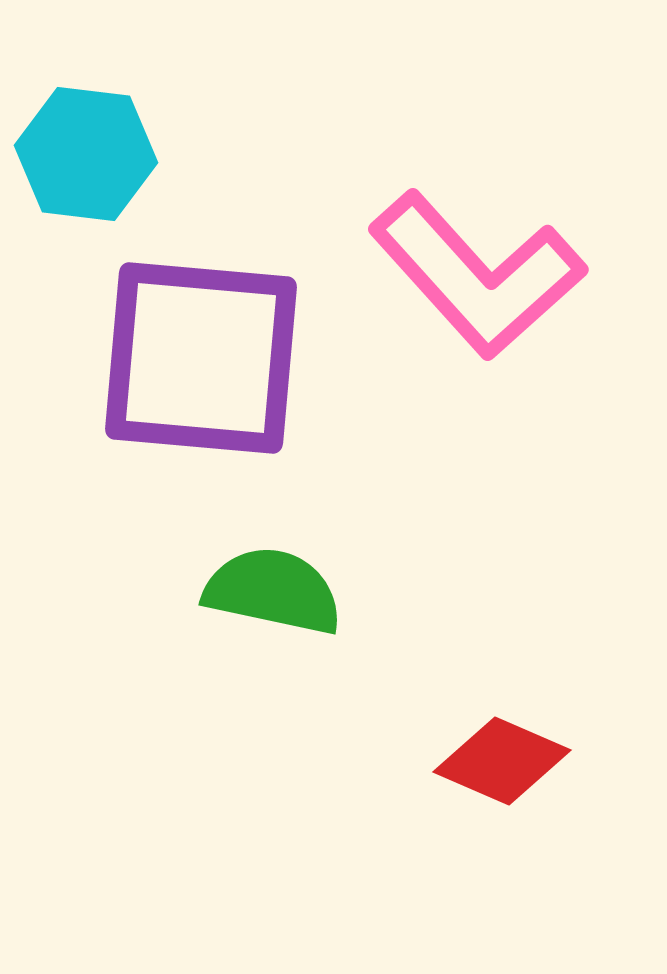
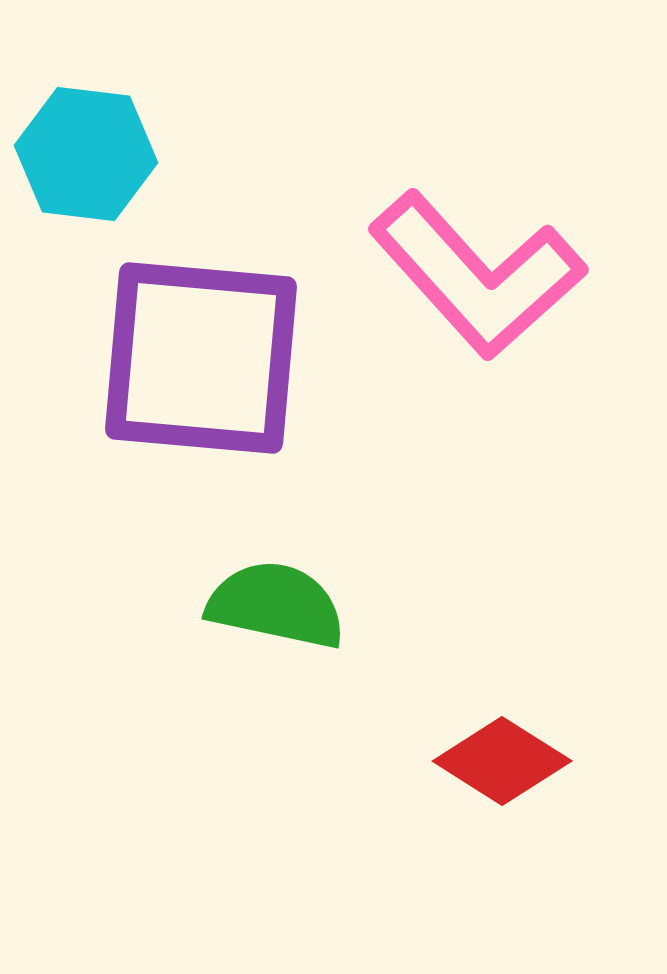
green semicircle: moved 3 px right, 14 px down
red diamond: rotated 9 degrees clockwise
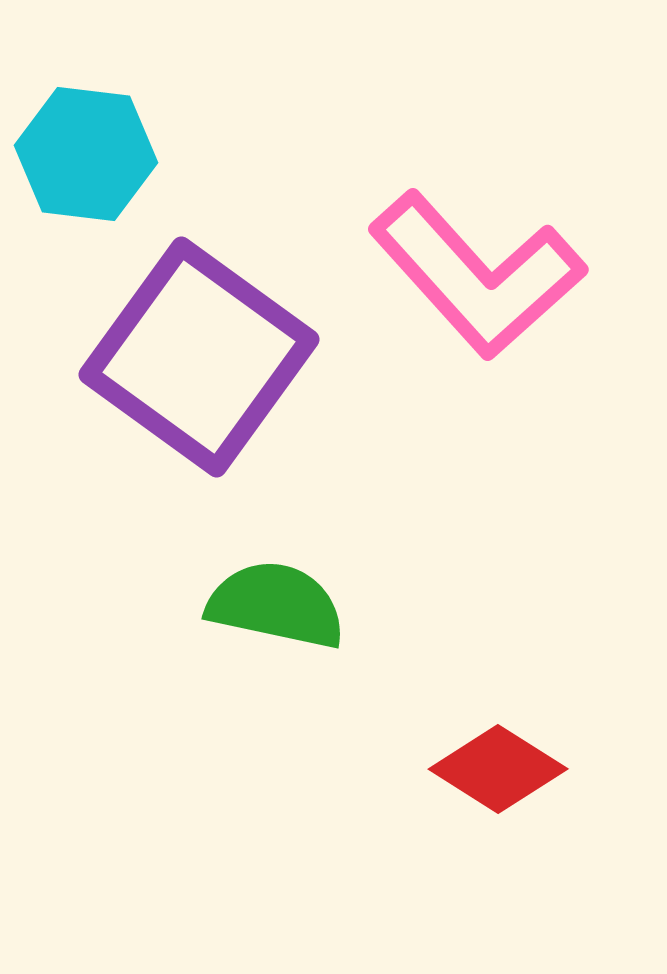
purple square: moved 2 px left, 1 px up; rotated 31 degrees clockwise
red diamond: moved 4 px left, 8 px down
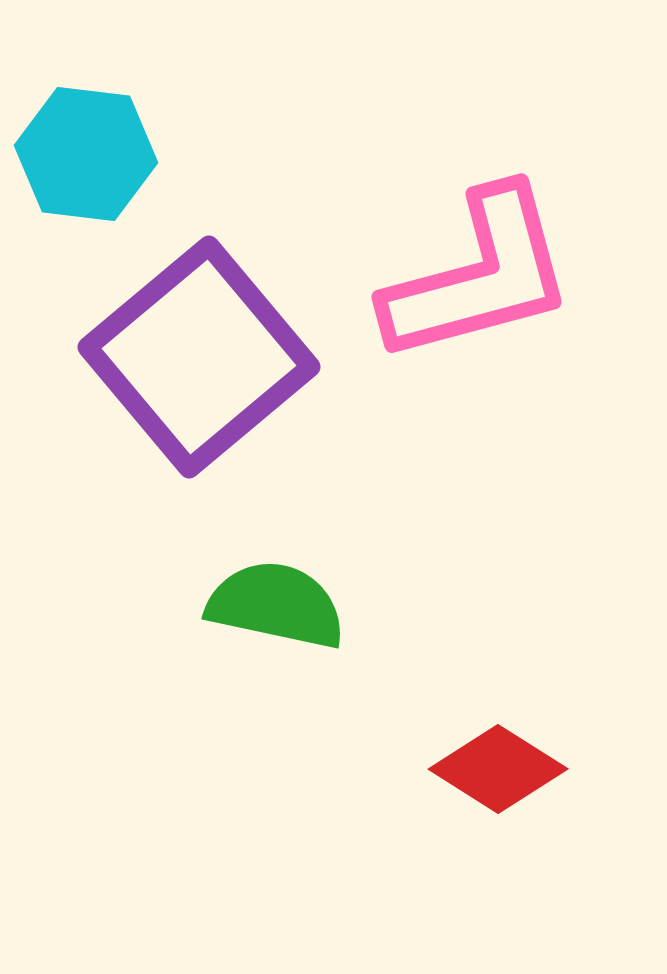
pink L-shape: moved 2 px right, 1 px down; rotated 63 degrees counterclockwise
purple square: rotated 14 degrees clockwise
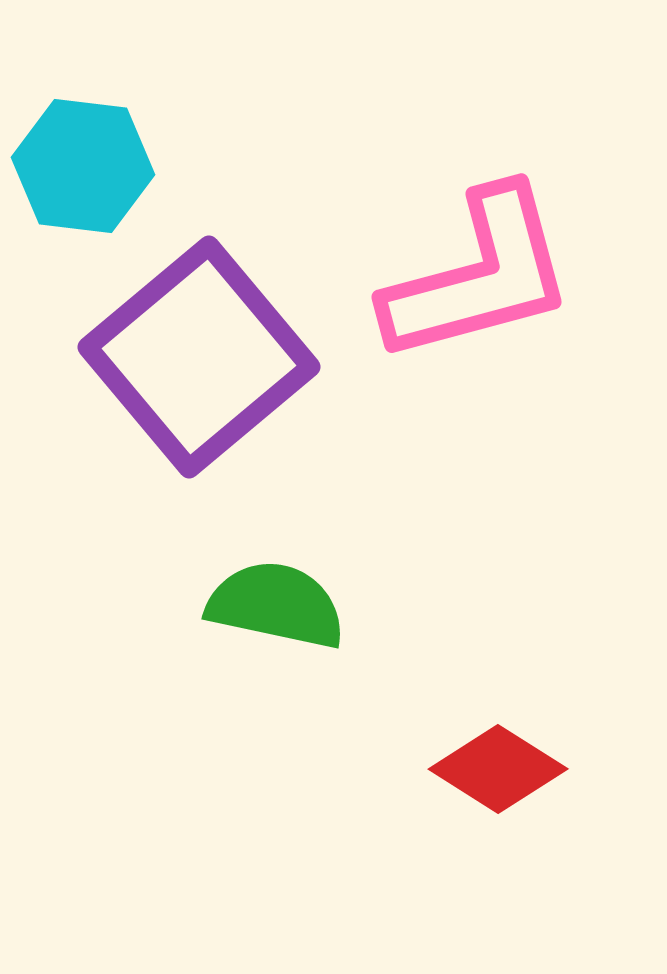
cyan hexagon: moved 3 px left, 12 px down
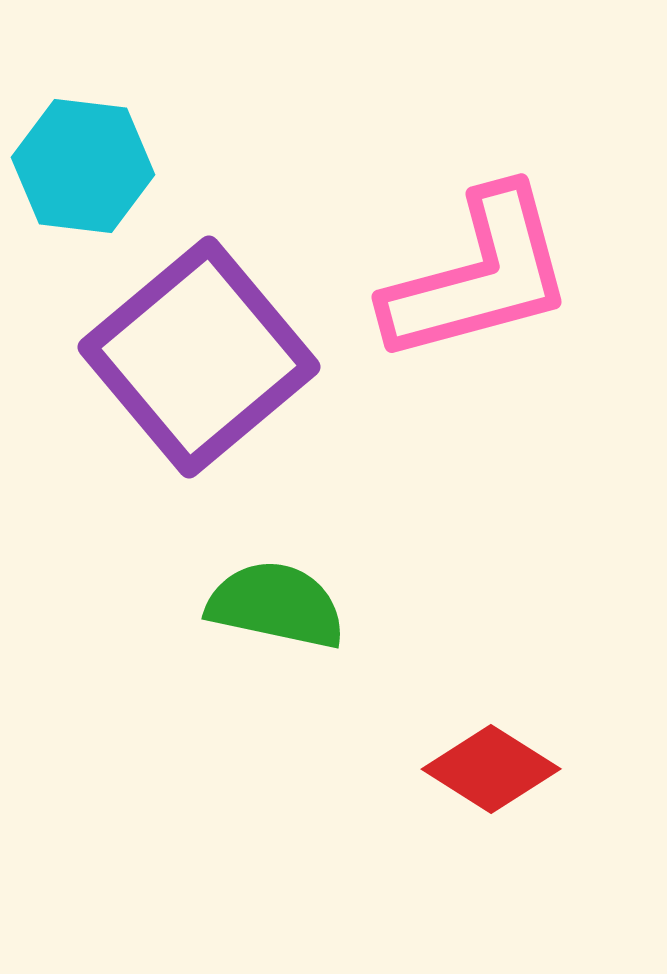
red diamond: moved 7 px left
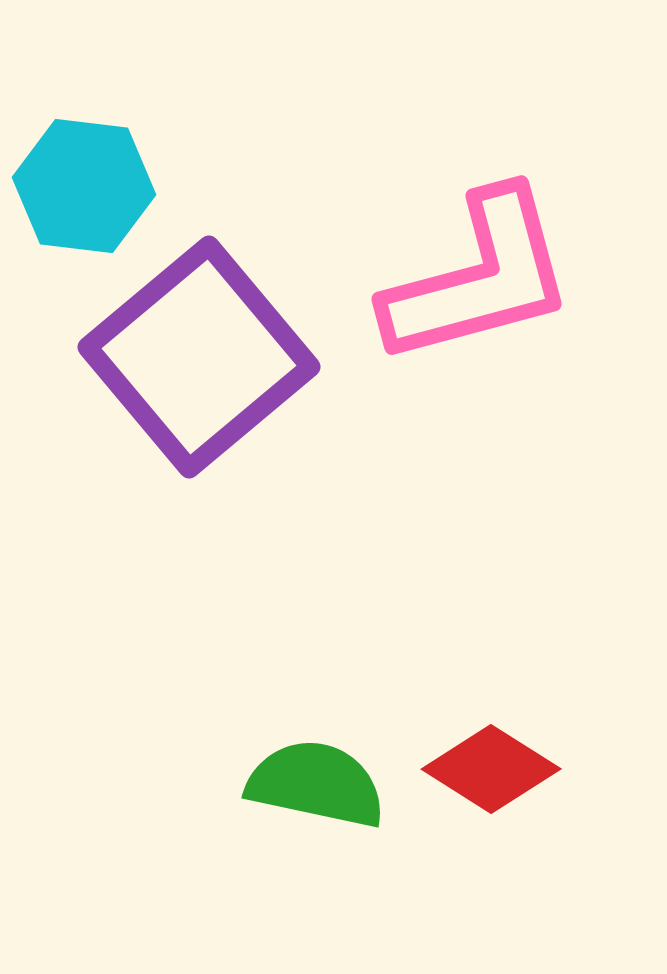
cyan hexagon: moved 1 px right, 20 px down
pink L-shape: moved 2 px down
green semicircle: moved 40 px right, 179 px down
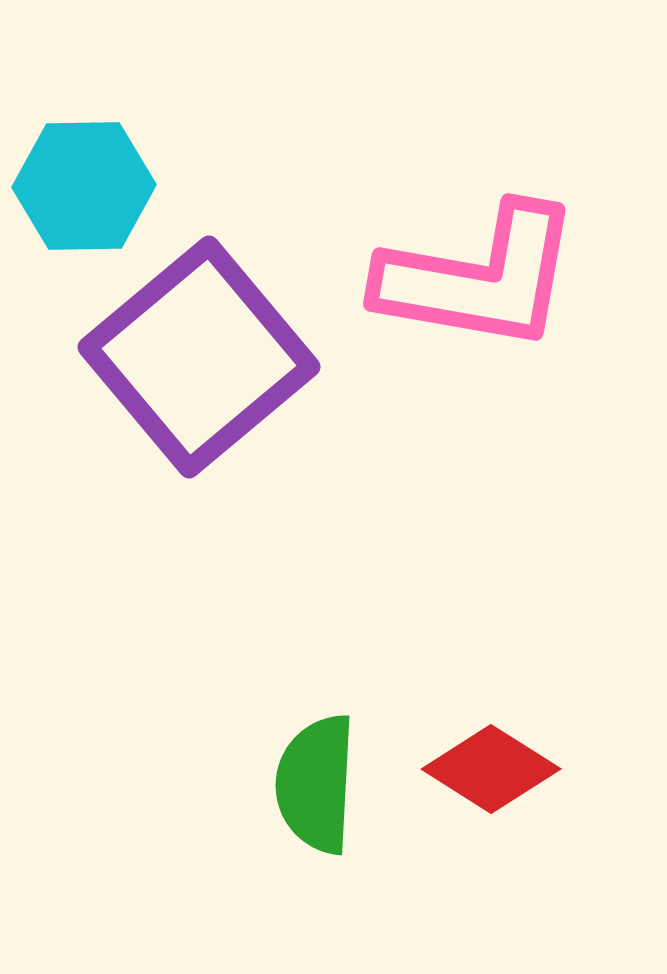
cyan hexagon: rotated 8 degrees counterclockwise
pink L-shape: rotated 25 degrees clockwise
green semicircle: rotated 99 degrees counterclockwise
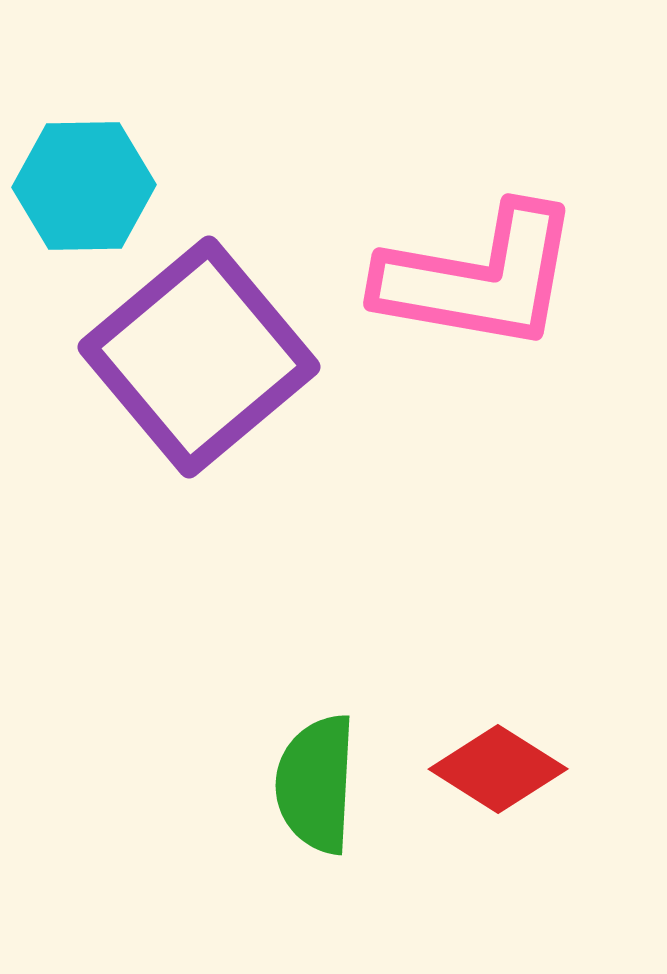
red diamond: moved 7 px right
